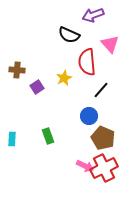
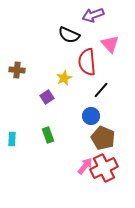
purple square: moved 10 px right, 10 px down
blue circle: moved 2 px right
green rectangle: moved 1 px up
pink arrow: rotated 78 degrees counterclockwise
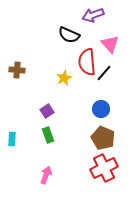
black line: moved 3 px right, 17 px up
purple square: moved 14 px down
blue circle: moved 10 px right, 7 px up
pink arrow: moved 39 px left, 9 px down; rotated 18 degrees counterclockwise
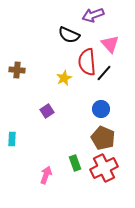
green rectangle: moved 27 px right, 28 px down
